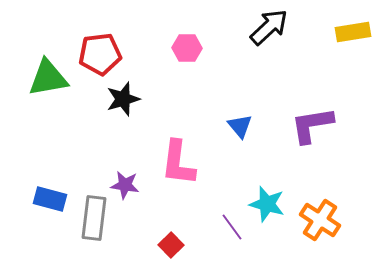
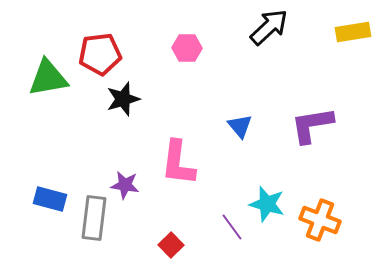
orange cross: rotated 12 degrees counterclockwise
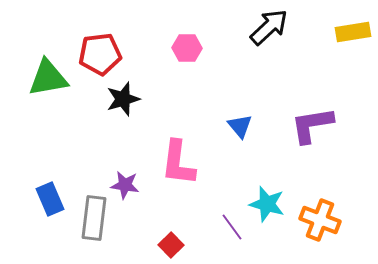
blue rectangle: rotated 52 degrees clockwise
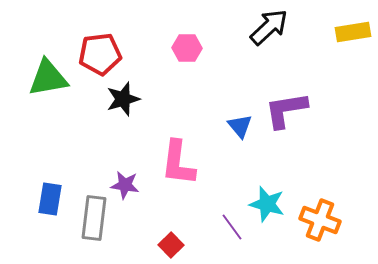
purple L-shape: moved 26 px left, 15 px up
blue rectangle: rotated 32 degrees clockwise
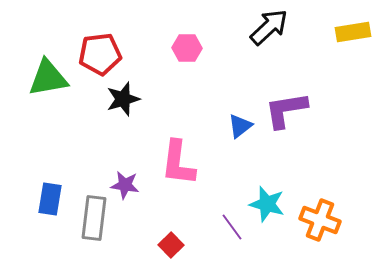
blue triangle: rotated 32 degrees clockwise
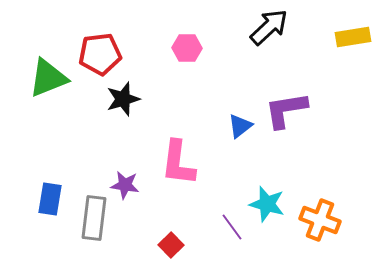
yellow rectangle: moved 5 px down
green triangle: rotated 12 degrees counterclockwise
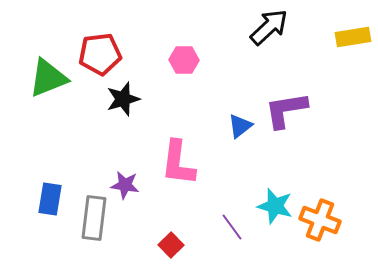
pink hexagon: moved 3 px left, 12 px down
cyan star: moved 8 px right, 2 px down
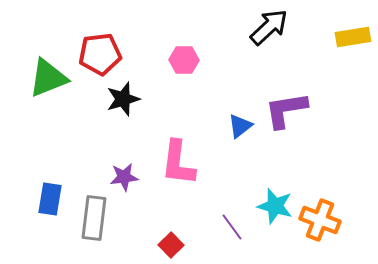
purple star: moved 1 px left, 8 px up; rotated 16 degrees counterclockwise
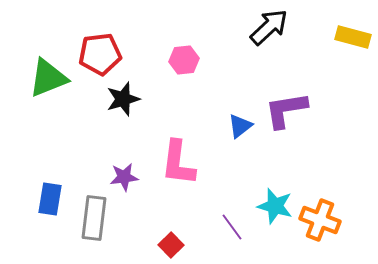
yellow rectangle: rotated 24 degrees clockwise
pink hexagon: rotated 8 degrees counterclockwise
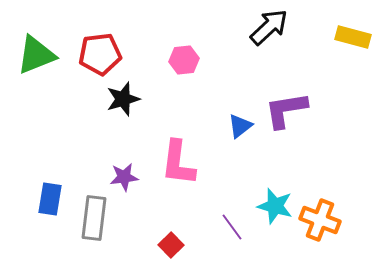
green triangle: moved 12 px left, 23 px up
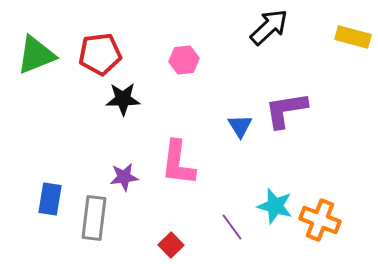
black star: rotated 16 degrees clockwise
blue triangle: rotated 24 degrees counterclockwise
